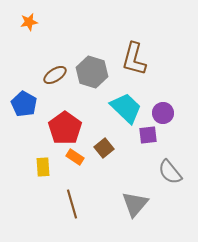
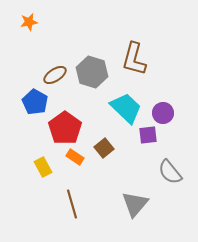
blue pentagon: moved 11 px right, 2 px up
yellow rectangle: rotated 24 degrees counterclockwise
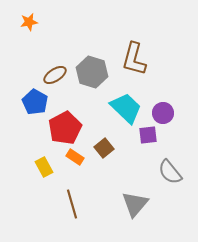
red pentagon: rotated 8 degrees clockwise
yellow rectangle: moved 1 px right
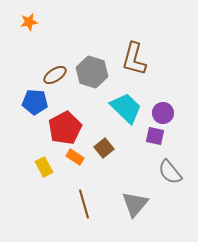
blue pentagon: rotated 25 degrees counterclockwise
purple square: moved 7 px right, 1 px down; rotated 18 degrees clockwise
brown line: moved 12 px right
